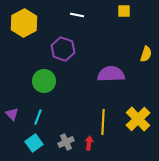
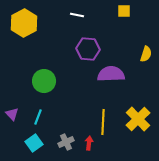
purple hexagon: moved 25 px right; rotated 15 degrees counterclockwise
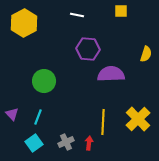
yellow square: moved 3 px left
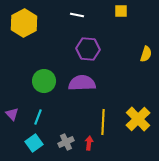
purple semicircle: moved 29 px left, 9 px down
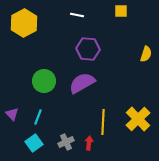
purple semicircle: rotated 28 degrees counterclockwise
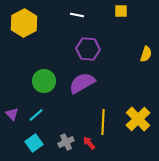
cyan line: moved 2 px left, 2 px up; rotated 28 degrees clockwise
red arrow: rotated 48 degrees counterclockwise
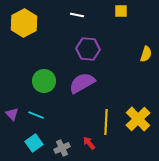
cyan line: rotated 63 degrees clockwise
yellow line: moved 3 px right
gray cross: moved 4 px left, 6 px down
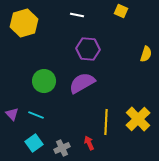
yellow square: rotated 24 degrees clockwise
yellow hexagon: rotated 12 degrees clockwise
red arrow: rotated 16 degrees clockwise
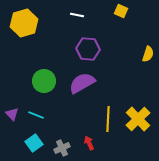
yellow semicircle: moved 2 px right
yellow line: moved 2 px right, 3 px up
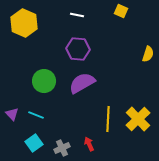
yellow hexagon: rotated 20 degrees counterclockwise
purple hexagon: moved 10 px left
red arrow: moved 1 px down
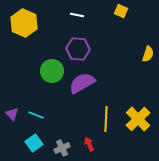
green circle: moved 8 px right, 10 px up
yellow line: moved 2 px left
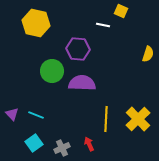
white line: moved 26 px right, 10 px down
yellow hexagon: moved 12 px right; rotated 12 degrees counterclockwise
purple semicircle: rotated 32 degrees clockwise
